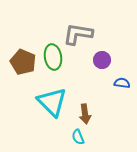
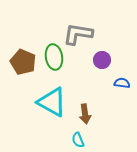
green ellipse: moved 1 px right
cyan triangle: rotated 16 degrees counterclockwise
cyan semicircle: moved 3 px down
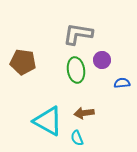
green ellipse: moved 22 px right, 13 px down
brown pentagon: rotated 15 degrees counterclockwise
blue semicircle: rotated 14 degrees counterclockwise
cyan triangle: moved 4 px left, 19 px down
brown arrow: moved 1 px left, 1 px up; rotated 90 degrees clockwise
cyan semicircle: moved 1 px left, 2 px up
